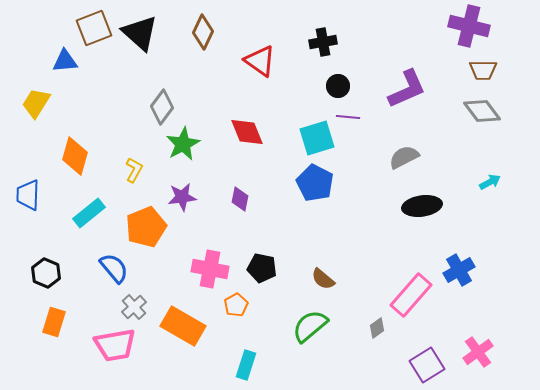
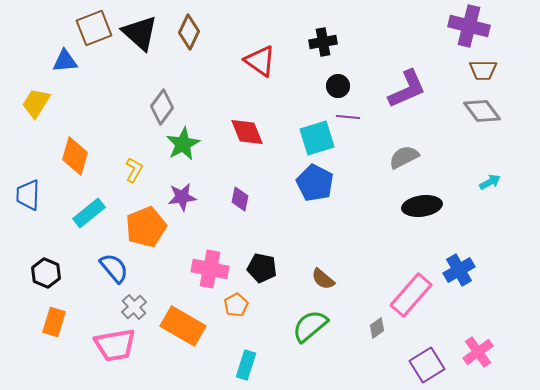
brown diamond at (203, 32): moved 14 px left
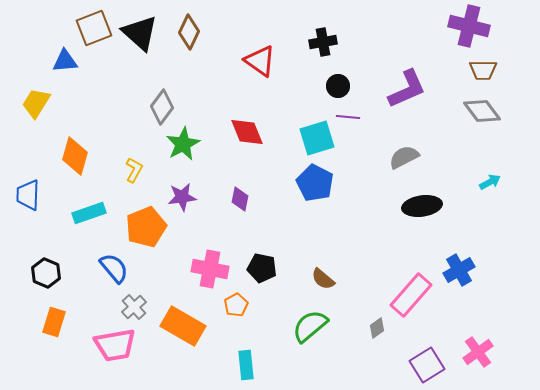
cyan rectangle at (89, 213): rotated 20 degrees clockwise
cyan rectangle at (246, 365): rotated 24 degrees counterclockwise
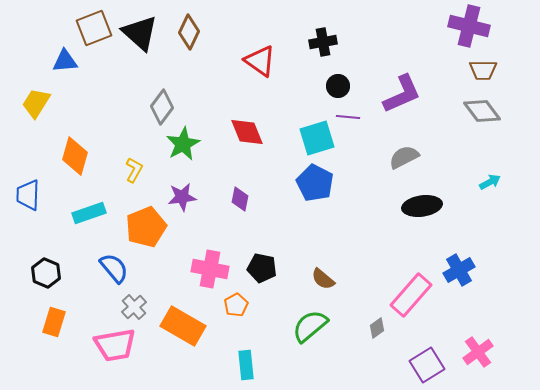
purple L-shape at (407, 89): moved 5 px left, 5 px down
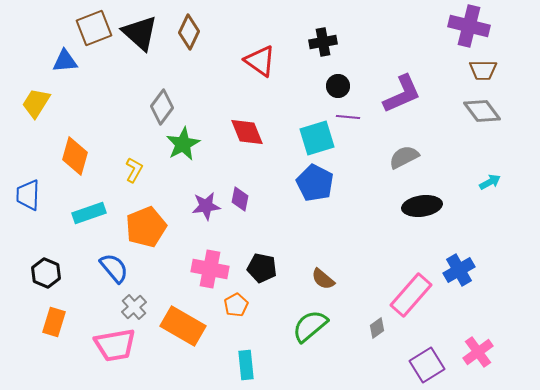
purple star at (182, 197): moved 24 px right, 9 px down
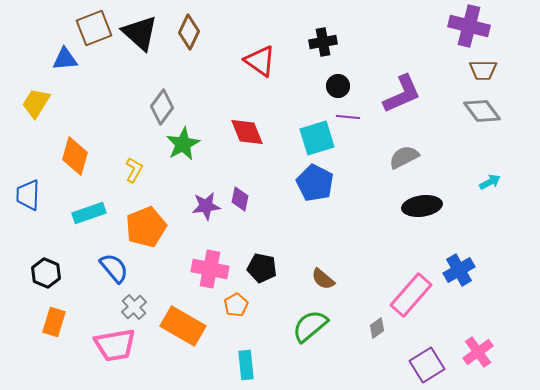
blue triangle at (65, 61): moved 2 px up
